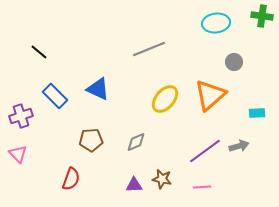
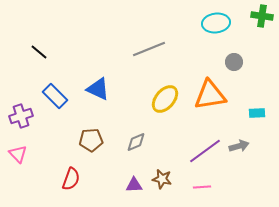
orange triangle: rotated 32 degrees clockwise
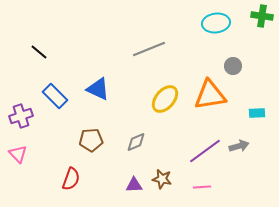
gray circle: moved 1 px left, 4 px down
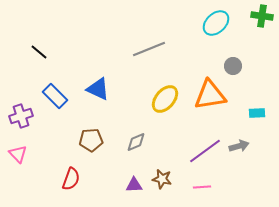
cyan ellipse: rotated 36 degrees counterclockwise
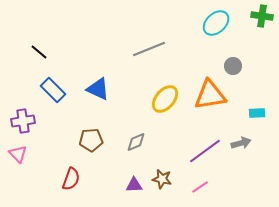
blue rectangle: moved 2 px left, 6 px up
purple cross: moved 2 px right, 5 px down; rotated 10 degrees clockwise
gray arrow: moved 2 px right, 3 px up
pink line: moved 2 px left; rotated 30 degrees counterclockwise
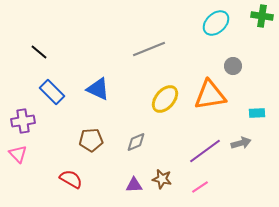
blue rectangle: moved 1 px left, 2 px down
red semicircle: rotated 80 degrees counterclockwise
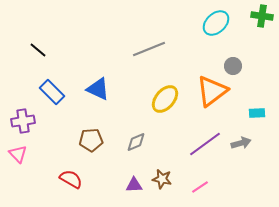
black line: moved 1 px left, 2 px up
orange triangle: moved 2 px right, 4 px up; rotated 28 degrees counterclockwise
purple line: moved 7 px up
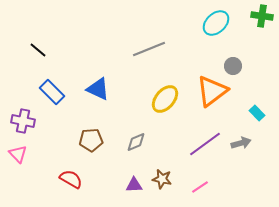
cyan rectangle: rotated 49 degrees clockwise
purple cross: rotated 20 degrees clockwise
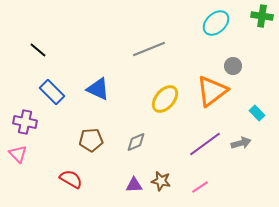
purple cross: moved 2 px right, 1 px down
brown star: moved 1 px left, 2 px down
